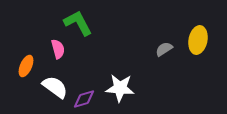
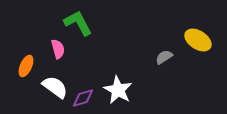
yellow ellipse: rotated 68 degrees counterclockwise
gray semicircle: moved 8 px down
white star: moved 2 px left, 2 px down; rotated 24 degrees clockwise
purple diamond: moved 1 px left, 1 px up
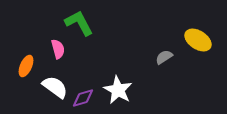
green L-shape: moved 1 px right
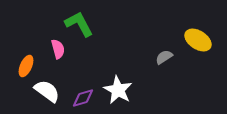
green L-shape: moved 1 px down
white semicircle: moved 8 px left, 4 px down
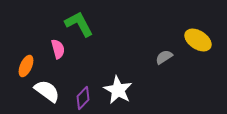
purple diamond: rotated 30 degrees counterclockwise
